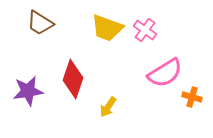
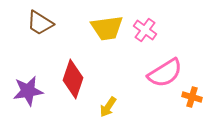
yellow trapezoid: rotated 28 degrees counterclockwise
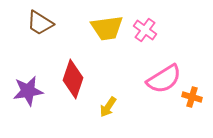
pink semicircle: moved 1 px left, 6 px down
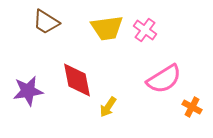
brown trapezoid: moved 6 px right, 1 px up
red diamond: moved 4 px right, 1 px down; rotated 30 degrees counterclockwise
orange cross: moved 10 px down; rotated 12 degrees clockwise
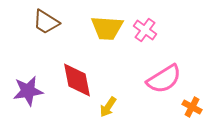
yellow trapezoid: rotated 12 degrees clockwise
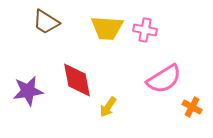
pink cross: rotated 25 degrees counterclockwise
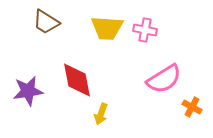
yellow arrow: moved 7 px left, 7 px down; rotated 15 degrees counterclockwise
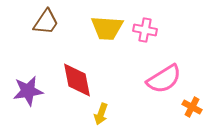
brown trapezoid: rotated 88 degrees counterclockwise
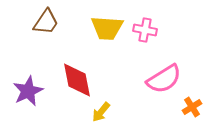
purple star: rotated 16 degrees counterclockwise
orange cross: rotated 30 degrees clockwise
yellow arrow: moved 2 px up; rotated 20 degrees clockwise
